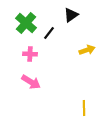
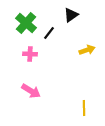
pink arrow: moved 9 px down
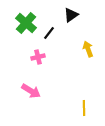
yellow arrow: moved 1 px right, 1 px up; rotated 91 degrees counterclockwise
pink cross: moved 8 px right, 3 px down; rotated 16 degrees counterclockwise
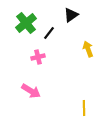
green cross: rotated 10 degrees clockwise
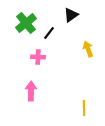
pink cross: rotated 16 degrees clockwise
pink arrow: rotated 120 degrees counterclockwise
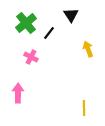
black triangle: rotated 28 degrees counterclockwise
pink cross: moved 7 px left; rotated 24 degrees clockwise
pink arrow: moved 13 px left, 2 px down
